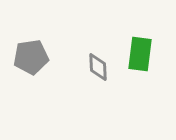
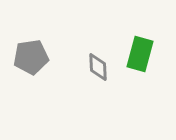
green rectangle: rotated 8 degrees clockwise
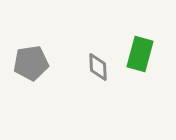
gray pentagon: moved 6 px down
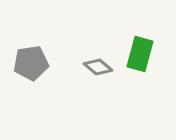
gray diamond: rotated 48 degrees counterclockwise
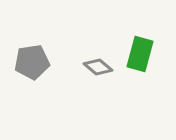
gray pentagon: moved 1 px right, 1 px up
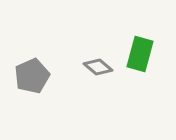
gray pentagon: moved 14 px down; rotated 16 degrees counterclockwise
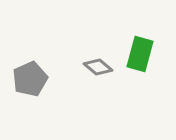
gray pentagon: moved 2 px left, 3 px down
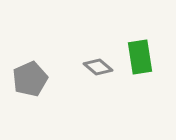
green rectangle: moved 3 px down; rotated 24 degrees counterclockwise
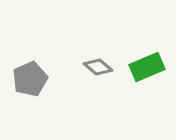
green rectangle: moved 7 px right, 10 px down; rotated 76 degrees clockwise
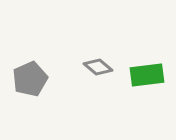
green rectangle: moved 8 px down; rotated 16 degrees clockwise
